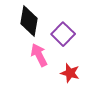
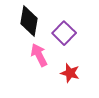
purple square: moved 1 px right, 1 px up
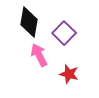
black diamond: moved 1 px down
red star: moved 1 px left, 1 px down
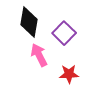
red star: rotated 18 degrees counterclockwise
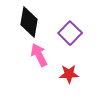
purple square: moved 6 px right
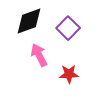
black diamond: moved 1 px up; rotated 60 degrees clockwise
purple square: moved 2 px left, 5 px up
